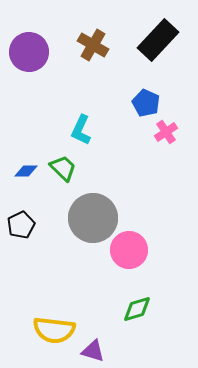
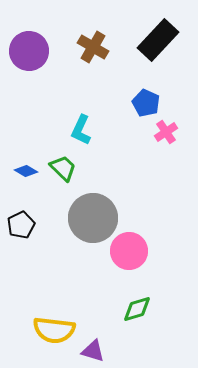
brown cross: moved 2 px down
purple circle: moved 1 px up
blue diamond: rotated 30 degrees clockwise
pink circle: moved 1 px down
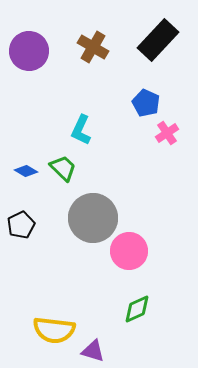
pink cross: moved 1 px right, 1 px down
green diamond: rotated 8 degrees counterclockwise
